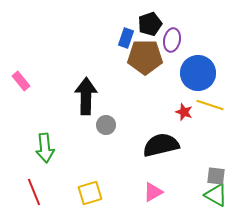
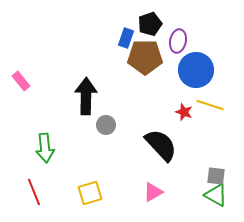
purple ellipse: moved 6 px right, 1 px down
blue circle: moved 2 px left, 3 px up
black semicircle: rotated 60 degrees clockwise
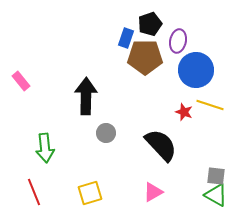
gray circle: moved 8 px down
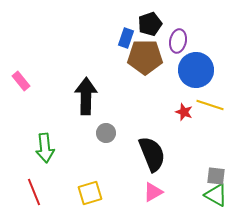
black semicircle: moved 9 px left, 9 px down; rotated 21 degrees clockwise
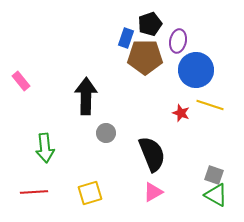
red star: moved 3 px left, 1 px down
gray square: moved 2 px left, 1 px up; rotated 12 degrees clockwise
red line: rotated 72 degrees counterclockwise
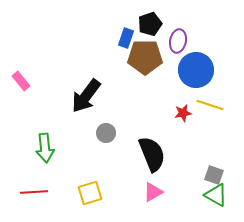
black arrow: rotated 144 degrees counterclockwise
red star: moved 2 px right; rotated 30 degrees counterclockwise
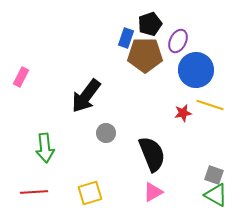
purple ellipse: rotated 15 degrees clockwise
brown pentagon: moved 2 px up
pink rectangle: moved 4 px up; rotated 66 degrees clockwise
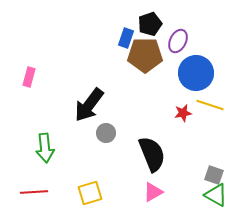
blue circle: moved 3 px down
pink rectangle: moved 8 px right; rotated 12 degrees counterclockwise
black arrow: moved 3 px right, 9 px down
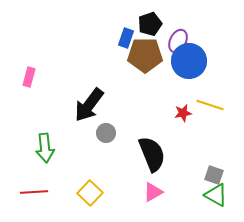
blue circle: moved 7 px left, 12 px up
yellow square: rotated 30 degrees counterclockwise
